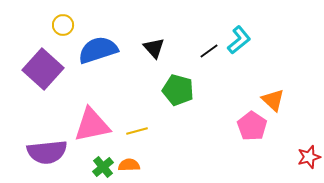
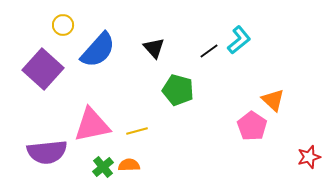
blue semicircle: rotated 150 degrees clockwise
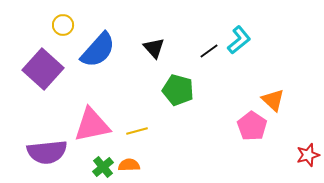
red star: moved 1 px left, 2 px up
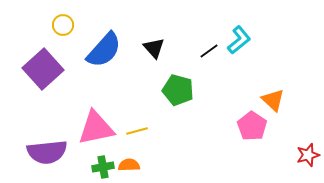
blue semicircle: moved 6 px right
purple square: rotated 6 degrees clockwise
pink triangle: moved 4 px right, 3 px down
green cross: rotated 30 degrees clockwise
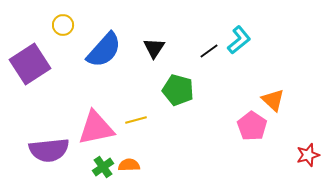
black triangle: rotated 15 degrees clockwise
purple square: moved 13 px left, 5 px up; rotated 9 degrees clockwise
yellow line: moved 1 px left, 11 px up
purple semicircle: moved 2 px right, 2 px up
green cross: rotated 25 degrees counterclockwise
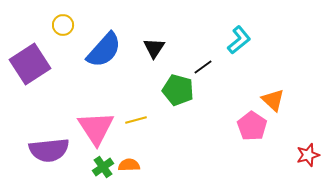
black line: moved 6 px left, 16 px down
pink triangle: rotated 51 degrees counterclockwise
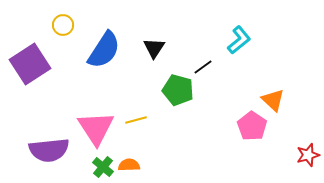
blue semicircle: rotated 9 degrees counterclockwise
green cross: rotated 15 degrees counterclockwise
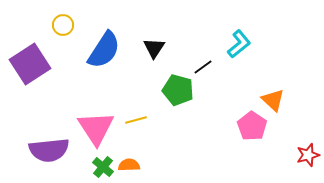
cyan L-shape: moved 4 px down
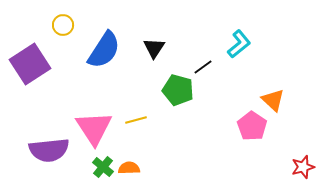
pink triangle: moved 2 px left
red star: moved 5 px left, 12 px down
orange semicircle: moved 3 px down
